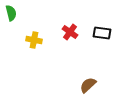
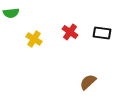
green semicircle: rotated 98 degrees clockwise
yellow cross: moved 1 px up; rotated 21 degrees clockwise
brown semicircle: moved 3 px up
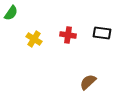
green semicircle: rotated 49 degrees counterclockwise
red cross: moved 2 px left, 3 px down; rotated 28 degrees counterclockwise
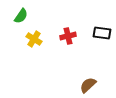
green semicircle: moved 10 px right, 3 px down
red cross: moved 1 px down; rotated 21 degrees counterclockwise
brown semicircle: moved 3 px down
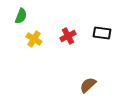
green semicircle: rotated 14 degrees counterclockwise
red cross: rotated 14 degrees counterclockwise
